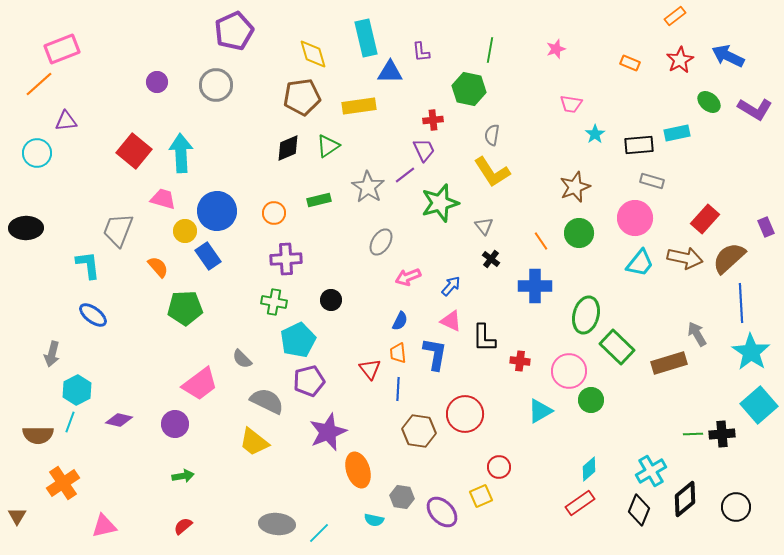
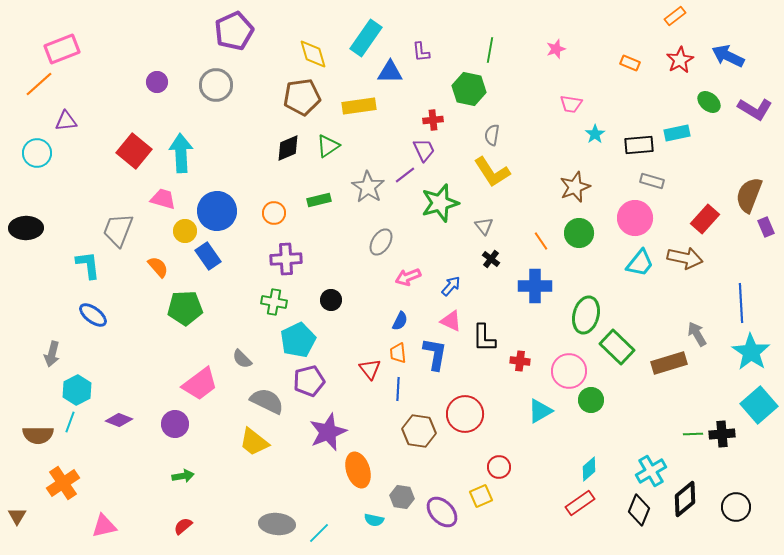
cyan rectangle at (366, 38): rotated 48 degrees clockwise
brown semicircle at (729, 258): moved 20 px right, 63 px up; rotated 27 degrees counterclockwise
purple diamond at (119, 420): rotated 8 degrees clockwise
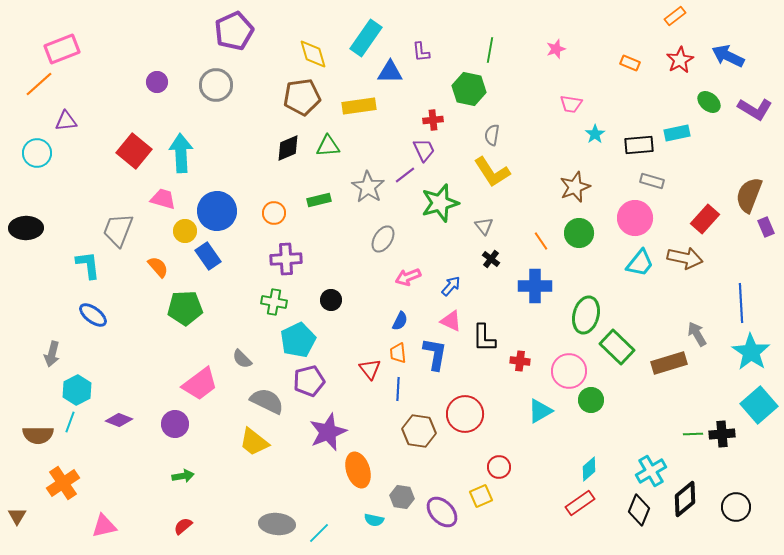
green triangle at (328, 146): rotated 30 degrees clockwise
gray ellipse at (381, 242): moved 2 px right, 3 px up
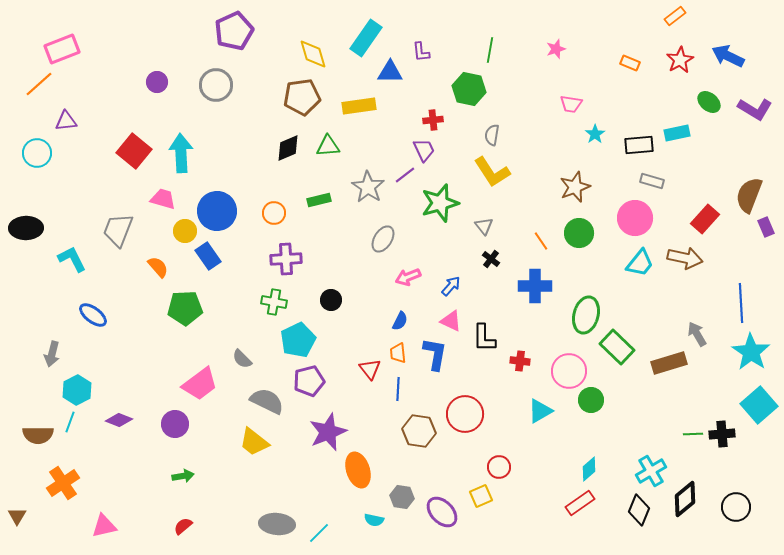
cyan L-shape at (88, 265): moved 16 px left, 6 px up; rotated 20 degrees counterclockwise
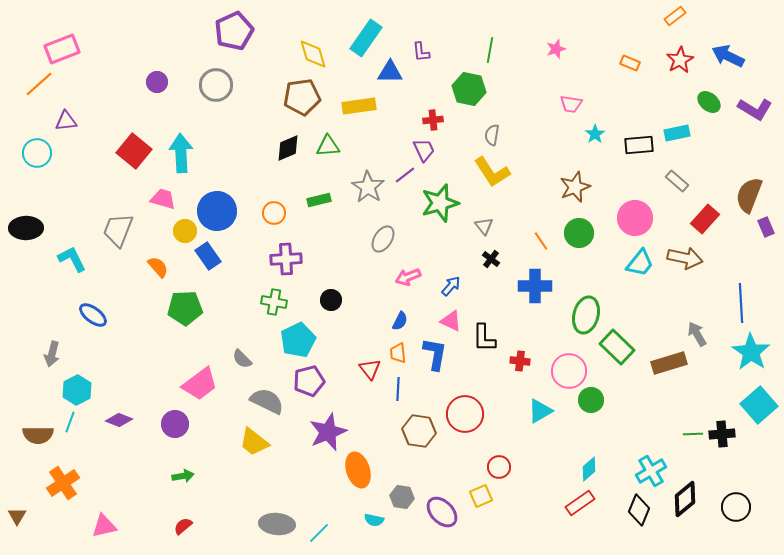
gray rectangle at (652, 181): moved 25 px right; rotated 25 degrees clockwise
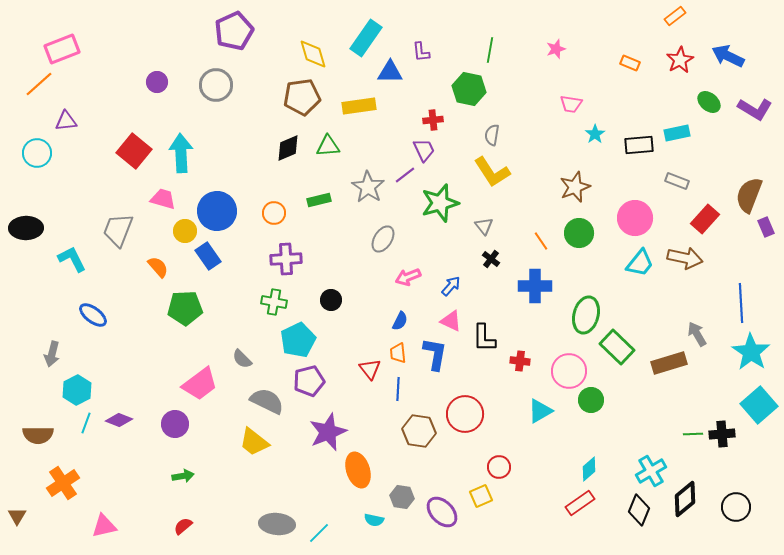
gray rectangle at (677, 181): rotated 20 degrees counterclockwise
cyan line at (70, 422): moved 16 px right, 1 px down
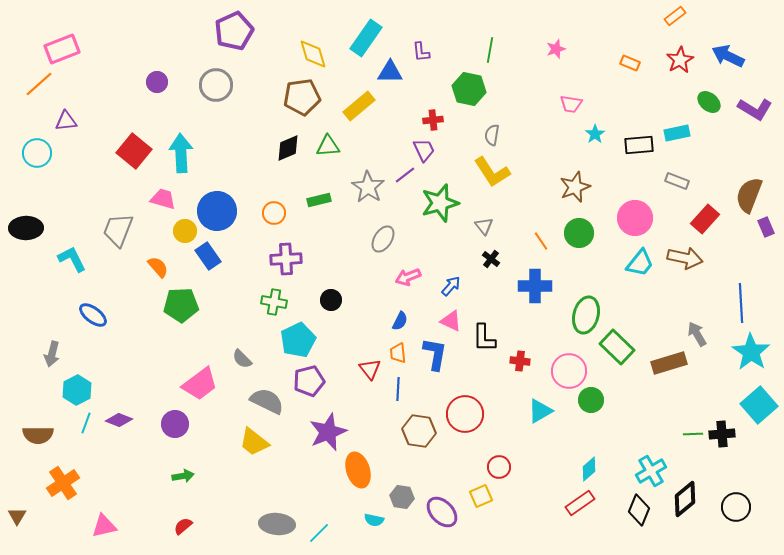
yellow rectangle at (359, 106): rotated 32 degrees counterclockwise
green pentagon at (185, 308): moved 4 px left, 3 px up
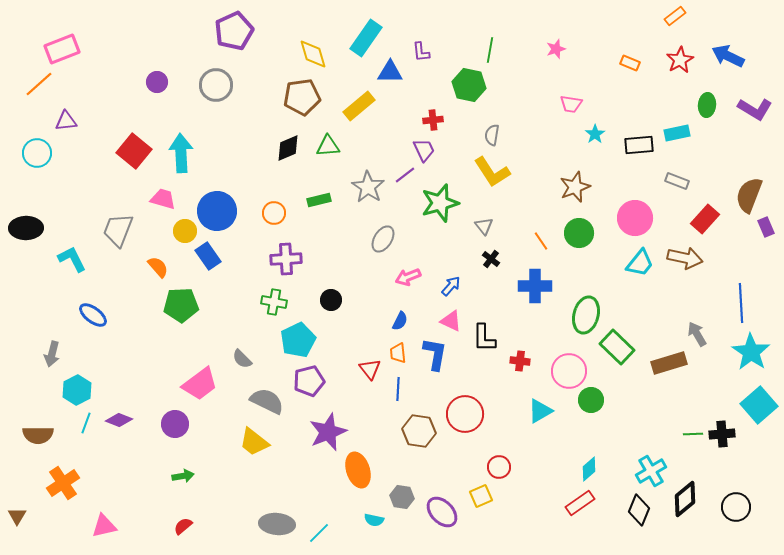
green hexagon at (469, 89): moved 4 px up
green ellipse at (709, 102): moved 2 px left, 3 px down; rotated 55 degrees clockwise
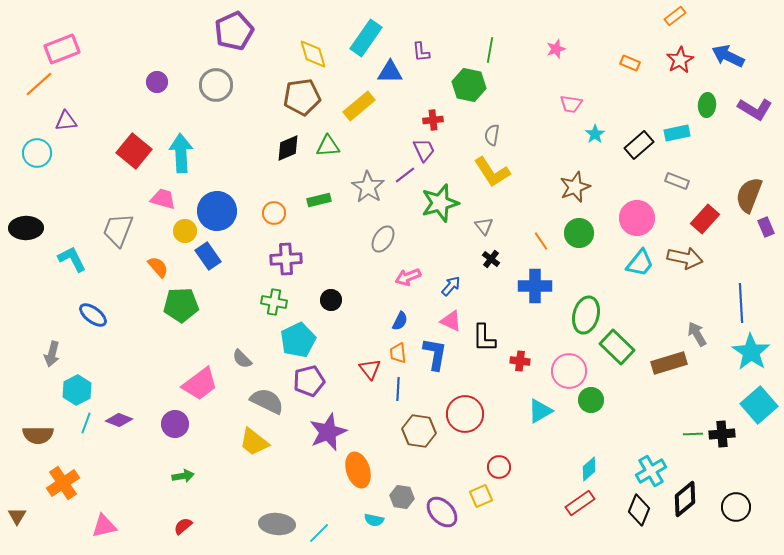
black rectangle at (639, 145): rotated 36 degrees counterclockwise
pink circle at (635, 218): moved 2 px right
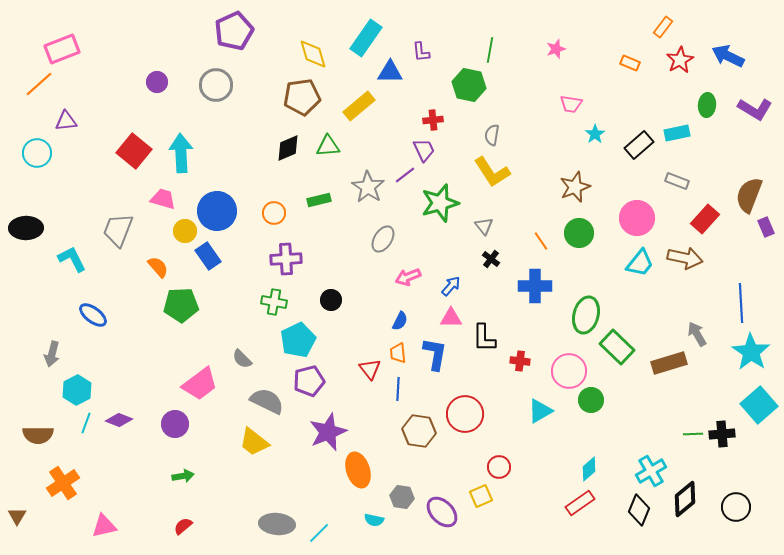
orange rectangle at (675, 16): moved 12 px left, 11 px down; rotated 15 degrees counterclockwise
pink triangle at (451, 321): moved 3 px up; rotated 25 degrees counterclockwise
